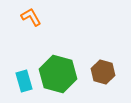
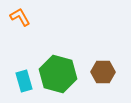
orange L-shape: moved 11 px left
brown hexagon: rotated 15 degrees counterclockwise
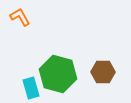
cyan rectangle: moved 7 px right, 7 px down
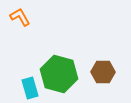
green hexagon: moved 1 px right
cyan rectangle: moved 1 px left
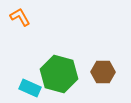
cyan rectangle: rotated 50 degrees counterclockwise
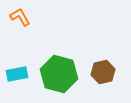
brown hexagon: rotated 15 degrees counterclockwise
cyan rectangle: moved 13 px left, 14 px up; rotated 35 degrees counterclockwise
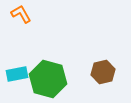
orange L-shape: moved 1 px right, 3 px up
green hexagon: moved 11 px left, 5 px down
